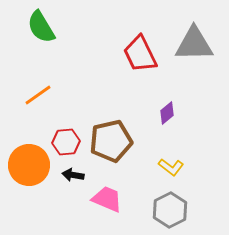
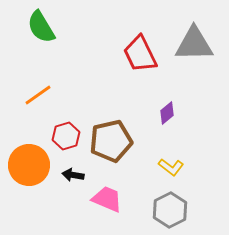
red hexagon: moved 6 px up; rotated 12 degrees counterclockwise
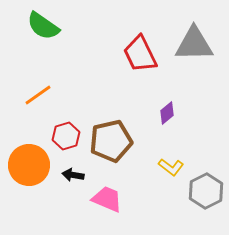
green semicircle: moved 2 px right, 1 px up; rotated 24 degrees counterclockwise
gray hexagon: moved 36 px right, 19 px up
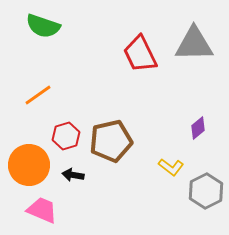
green semicircle: rotated 16 degrees counterclockwise
purple diamond: moved 31 px right, 15 px down
pink trapezoid: moved 65 px left, 11 px down
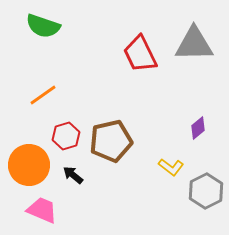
orange line: moved 5 px right
black arrow: rotated 30 degrees clockwise
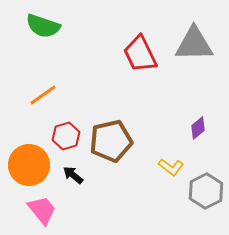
pink trapezoid: rotated 28 degrees clockwise
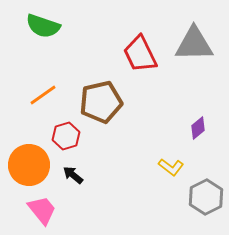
brown pentagon: moved 10 px left, 39 px up
gray hexagon: moved 6 px down
